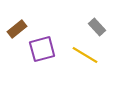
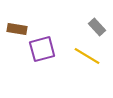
brown rectangle: rotated 48 degrees clockwise
yellow line: moved 2 px right, 1 px down
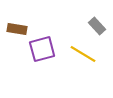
gray rectangle: moved 1 px up
yellow line: moved 4 px left, 2 px up
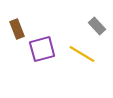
brown rectangle: rotated 60 degrees clockwise
yellow line: moved 1 px left
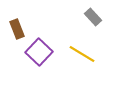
gray rectangle: moved 4 px left, 9 px up
purple square: moved 3 px left, 3 px down; rotated 32 degrees counterclockwise
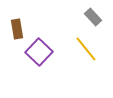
brown rectangle: rotated 12 degrees clockwise
yellow line: moved 4 px right, 5 px up; rotated 20 degrees clockwise
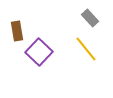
gray rectangle: moved 3 px left, 1 px down
brown rectangle: moved 2 px down
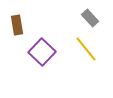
brown rectangle: moved 6 px up
purple square: moved 3 px right
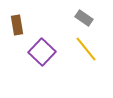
gray rectangle: moved 6 px left; rotated 12 degrees counterclockwise
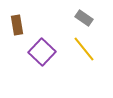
yellow line: moved 2 px left
